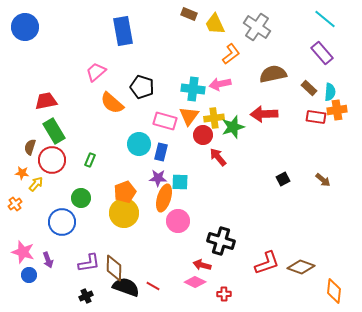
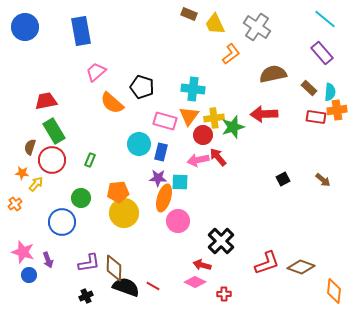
blue rectangle at (123, 31): moved 42 px left
pink arrow at (220, 84): moved 22 px left, 76 px down
orange pentagon at (125, 192): moved 7 px left; rotated 15 degrees clockwise
black cross at (221, 241): rotated 28 degrees clockwise
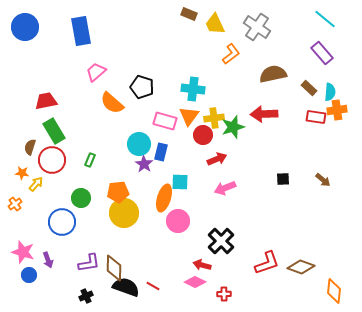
red arrow at (218, 157): moved 1 px left, 2 px down; rotated 108 degrees clockwise
pink arrow at (198, 160): moved 27 px right, 28 px down; rotated 10 degrees counterclockwise
purple star at (158, 178): moved 14 px left, 14 px up; rotated 30 degrees clockwise
black square at (283, 179): rotated 24 degrees clockwise
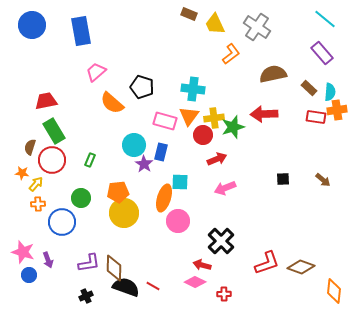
blue circle at (25, 27): moved 7 px right, 2 px up
cyan circle at (139, 144): moved 5 px left, 1 px down
orange cross at (15, 204): moved 23 px right; rotated 32 degrees clockwise
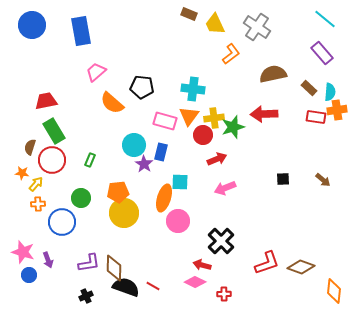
black pentagon at (142, 87): rotated 10 degrees counterclockwise
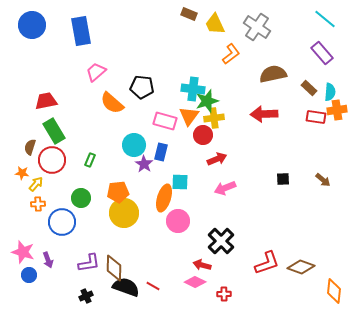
green star at (233, 127): moved 26 px left, 26 px up
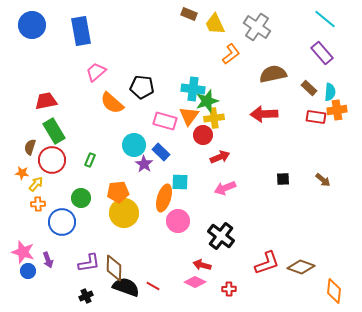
blue rectangle at (161, 152): rotated 60 degrees counterclockwise
red arrow at (217, 159): moved 3 px right, 2 px up
black cross at (221, 241): moved 5 px up; rotated 8 degrees counterclockwise
blue circle at (29, 275): moved 1 px left, 4 px up
red cross at (224, 294): moved 5 px right, 5 px up
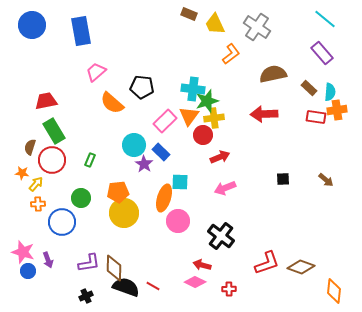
pink rectangle at (165, 121): rotated 60 degrees counterclockwise
brown arrow at (323, 180): moved 3 px right
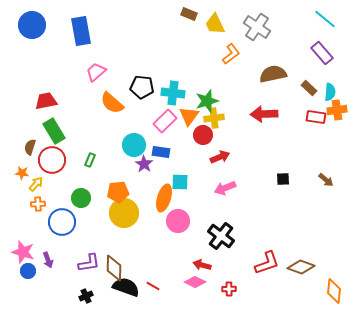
cyan cross at (193, 89): moved 20 px left, 4 px down
blue rectangle at (161, 152): rotated 36 degrees counterclockwise
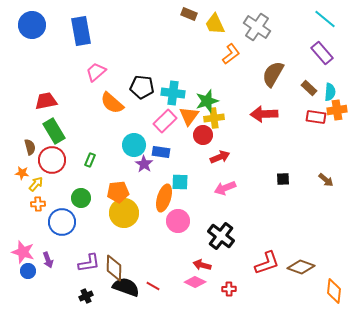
brown semicircle at (273, 74): rotated 48 degrees counterclockwise
brown semicircle at (30, 147): rotated 147 degrees clockwise
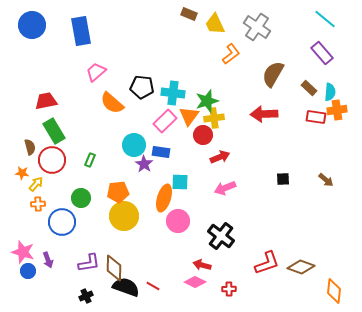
yellow circle at (124, 213): moved 3 px down
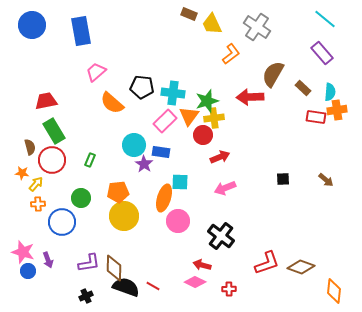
yellow trapezoid at (215, 24): moved 3 px left
brown rectangle at (309, 88): moved 6 px left
red arrow at (264, 114): moved 14 px left, 17 px up
